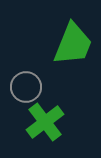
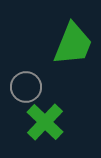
green cross: rotated 9 degrees counterclockwise
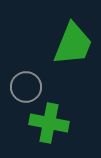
green cross: moved 4 px right, 1 px down; rotated 33 degrees counterclockwise
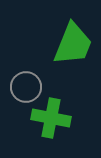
green cross: moved 2 px right, 5 px up
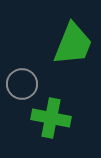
gray circle: moved 4 px left, 3 px up
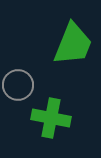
gray circle: moved 4 px left, 1 px down
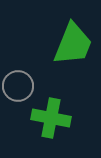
gray circle: moved 1 px down
